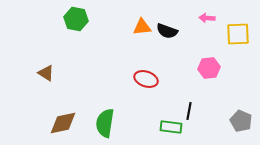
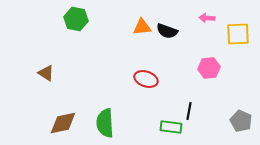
green semicircle: rotated 12 degrees counterclockwise
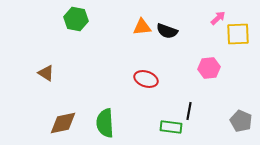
pink arrow: moved 11 px right; rotated 133 degrees clockwise
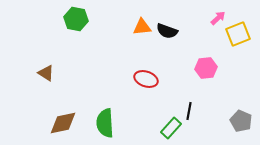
yellow square: rotated 20 degrees counterclockwise
pink hexagon: moved 3 px left
green rectangle: moved 1 px down; rotated 55 degrees counterclockwise
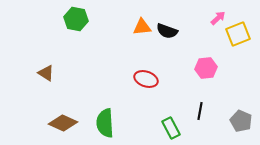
black line: moved 11 px right
brown diamond: rotated 36 degrees clockwise
green rectangle: rotated 70 degrees counterclockwise
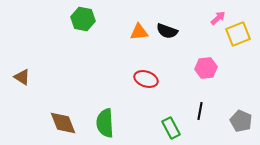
green hexagon: moved 7 px right
orange triangle: moved 3 px left, 5 px down
brown triangle: moved 24 px left, 4 px down
brown diamond: rotated 44 degrees clockwise
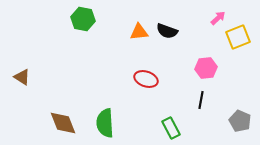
yellow square: moved 3 px down
black line: moved 1 px right, 11 px up
gray pentagon: moved 1 px left
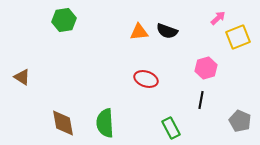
green hexagon: moved 19 px left, 1 px down; rotated 20 degrees counterclockwise
pink hexagon: rotated 10 degrees counterclockwise
brown diamond: rotated 12 degrees clockwise
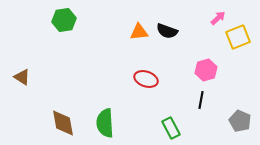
pink hexagon: moved 2 px down
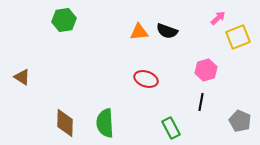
black line: moved 2 px down
brown diamond: moved 2 px right; rotated 12 degrees clockwise
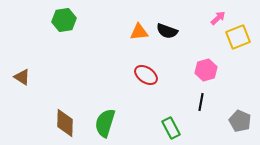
red ellipse: moved 4 px up; rotated 15 degrees clockwise
green semicircle: rotated 20 degrees clockwise
